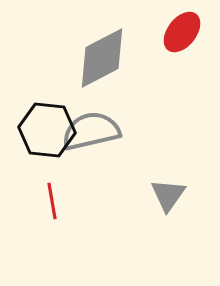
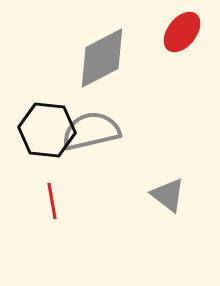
gray triangle: rotated 27 degrees counterclockwise
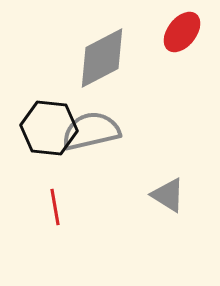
black hexagon: moved 2 px right, 2 px up
gray triangle: rotated 6 degrees counterclockwise
red line: moved 3 px right, 6 px down
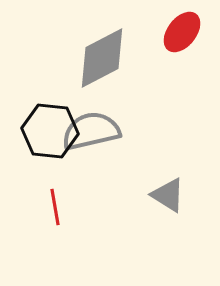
black hexagon: moved 1 px right, 3 px down
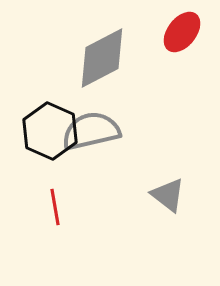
black hexagon: rotated 18 degrees clockwise
gray triangle: rotated 6 degrees clockwise
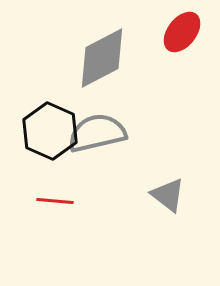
gray semicircle: moved 6 px right, 2 px down
red line: moved 6 px up; rotated 75 degrees counterclockwise
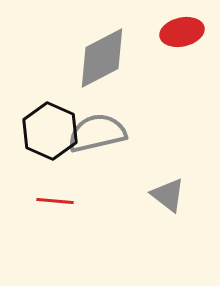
red ellipse: rotated 39 degrees clockwise
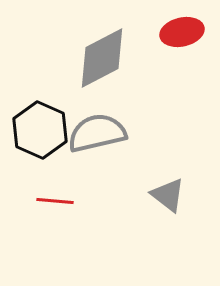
black hexagon: moved 10 px left, 1 px up
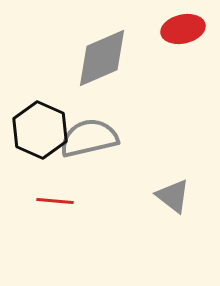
red ellipse: moved 1 px right, 3 px up
gray diamond: rotated 4 degrees clockwise
gray semicircle: moved 8 px left, 5 px down
gray triangle: moved 5 px right, 1 px down
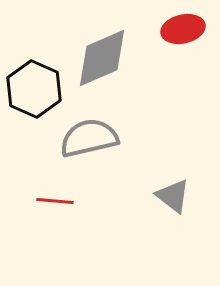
black hexagon: moved 6 px left, 41 px up
